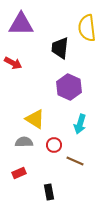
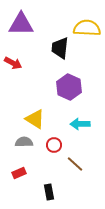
yellow semicircle: rotated 100 degrees clockwise
cyan arrow: rotated 72 degrees clockwise
brown line: moved 3 px down; rotated 18 degrees clockwise
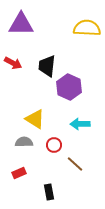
black trapezoid: moved 13 px left, 18 px down
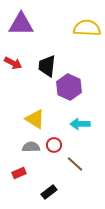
gray semicircle: moved 7 px right, 5 px down
black rectangle: rotated 63 degrees clockwise
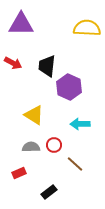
yellow triangle: moved 1 px left, 4 px up
